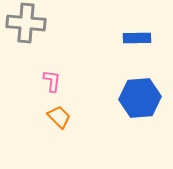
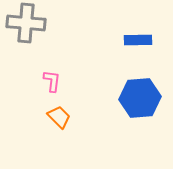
blue rectangle: moved 1 px right, 2 px down
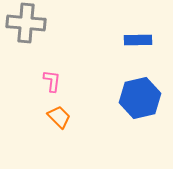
blue hexagon: rotated 9 degrees counterclockwise
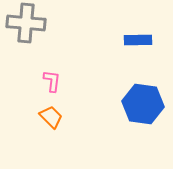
blue hexagon: moved 3 px right, 6 px down; rotated 21 degrees clockwise
orange trapezoid: moved 8 px left
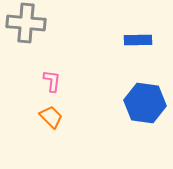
blue hexagon: moved 2 px right, 1 px up
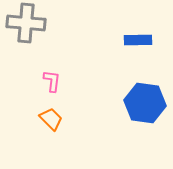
orange trapezoid: moved 2 px down
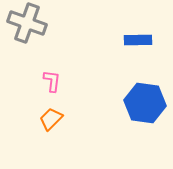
gray cross: moved 1 px right; rotated 15 degrees clockwise
orange trapezoid: rotated 90 degrees counterclockwise
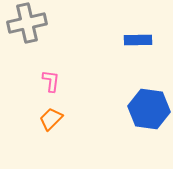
gray cross: rotated 33 degrees counterclockwise
pink L-shape: moved 1 px left
blue hexagon: moved 4 px right, 6 px down
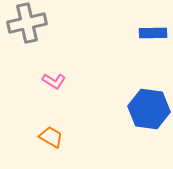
blue rectangle: moved 15 px right, 7 px up
pink L-shape: moved 3 px right; rotated 115 degrees clockwise
orange trapezoid: moved 18 px down; rotated 75 degrees clockwise
